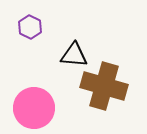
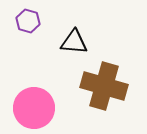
purple hexagon: moved 2 px left, 6 px up; rotated 10 degrees counterclockwise
black triangle: moved 13 px up
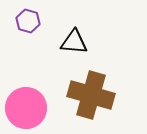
brown cross: moved 13 px left, 9 px down
pink circle: moved 8 px left
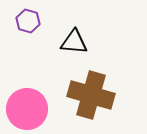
pink circle: moved 1 px right, 1 px down
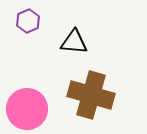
purple hexagon: rotated 20 degrees clockwise
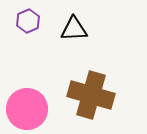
black triangle: moved 13 px up; rotated 8 degrees counterclockwise
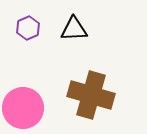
purple hexagon: moved 7 px down
pink circle: moved 4 px left, 1 px up
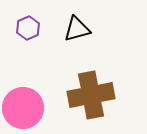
black triangle: moved 3 px right; rotated 12 degrees counterclockwise
brown cross: rotated 27 degrees counterclockwise
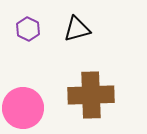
purple hexagon: moved 1 px down; rotated 10 degrees counterclockwise
brown cross: rotated 9 degrees clockwise
